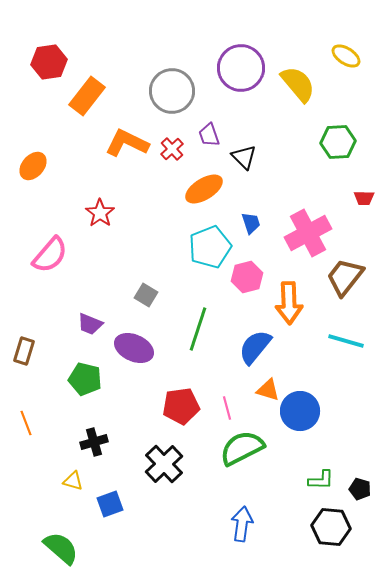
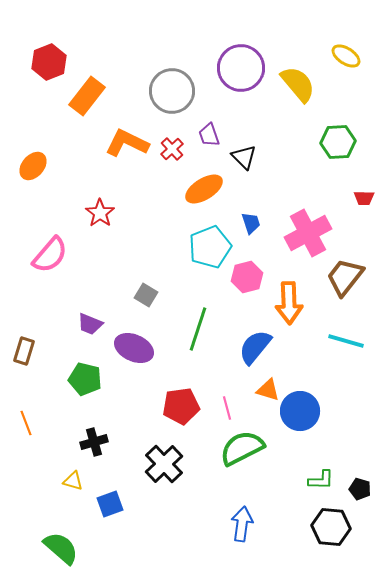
red hexagon at (49, 62): rotated 12 degrees counterclockwise
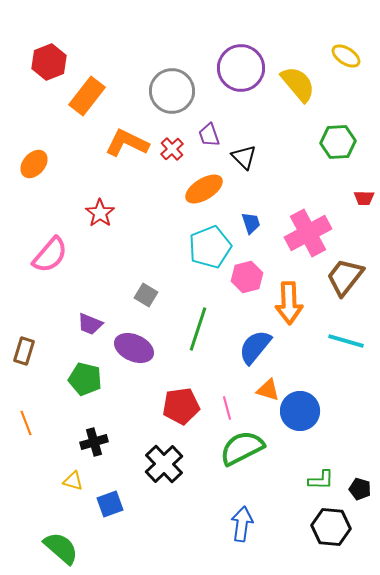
orange ellipse at (33, 166): moved 1 px right, 2 px up
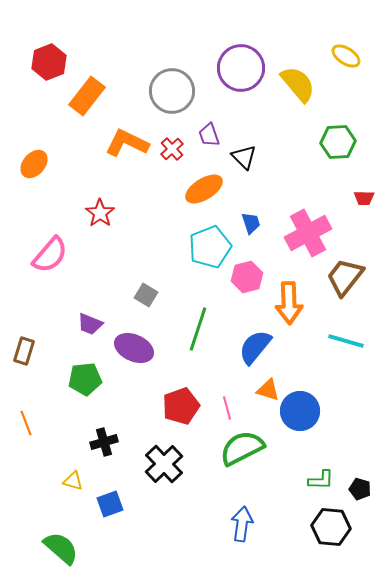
green pentagon at (85, 379): rotated 20 degrees counterclockwise
red pentagon at (181, 406): rotated 12 degrees counterclockwise
black cross at (94, 442): moved 10 px right
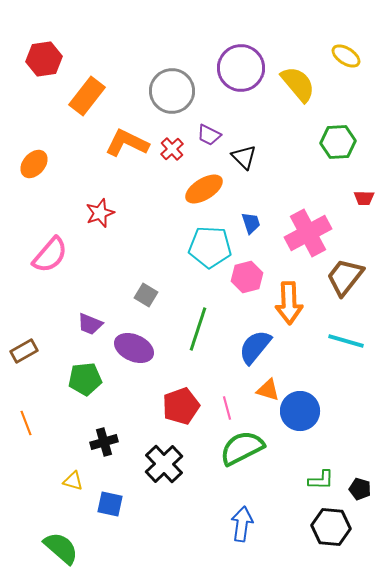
red hexagon at (49, 62): moved 5 px left, 3 px up; rotated 12 degrees clockwise
purple trapezoid at (209, 135): rotated 45 degrees counterclockwise
red star at (100, 213): rotated 16 degrees clockwise
cyan pentagon at (210, 247): rotated 24 degrees clockwise
brown rectangle at (24, 351): rotated 44 degrees clockwise
blue square at (110, 504): rotated 32 degrees clockwise
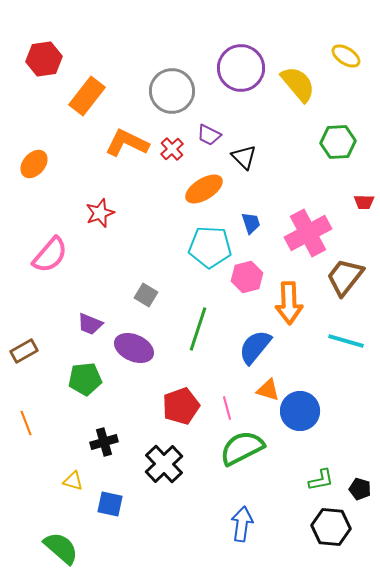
red trapezoid at (364, 198): moved 4 px down
green L-shape at (321, 480): rotated 12 degrees counterclockwise
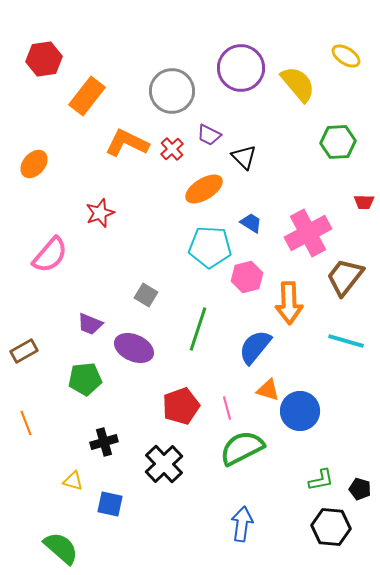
blue trapezoid at (251, 223): rotated 40 degrees counterclockwise
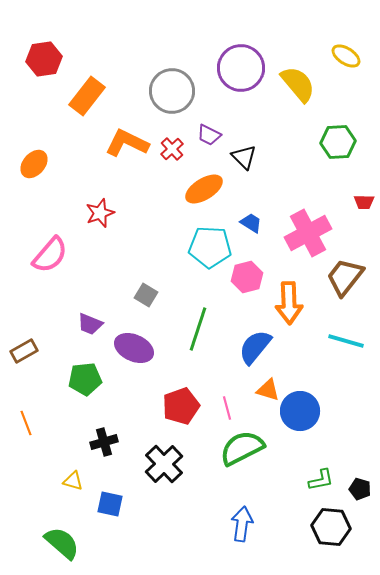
green semicircle at (61, 548): moved 1 px right, 5 px up
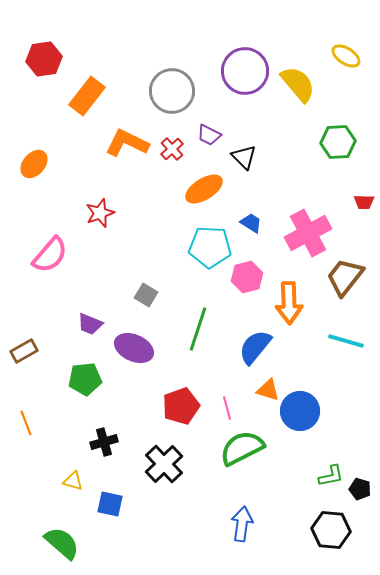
purple circle at (241, 68): moved 4 px right, 3 px down
green L-shape at (321, 480): moved 10 px right, 4 px up
black hexagon at (331, 527): moved 3 px down
